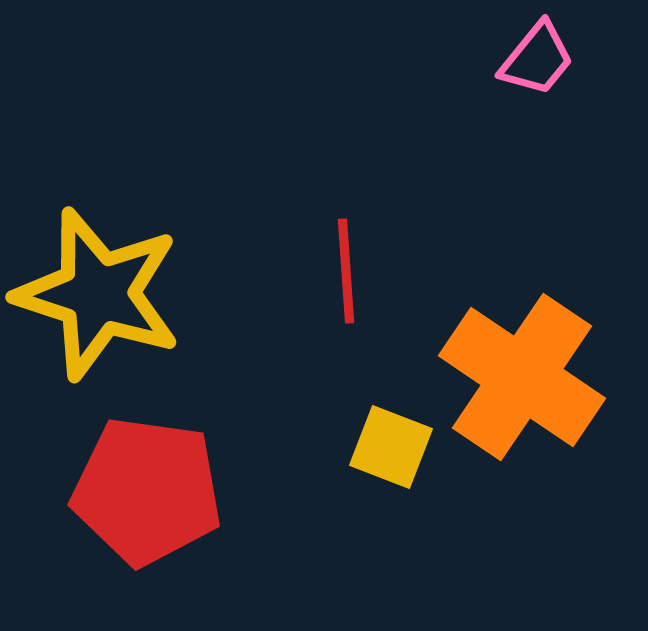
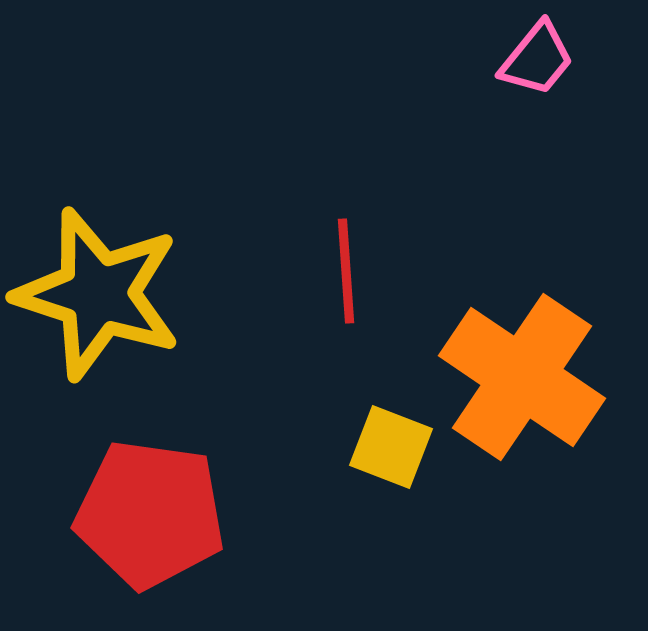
red pentagon: moved 3 px right, 23 px down
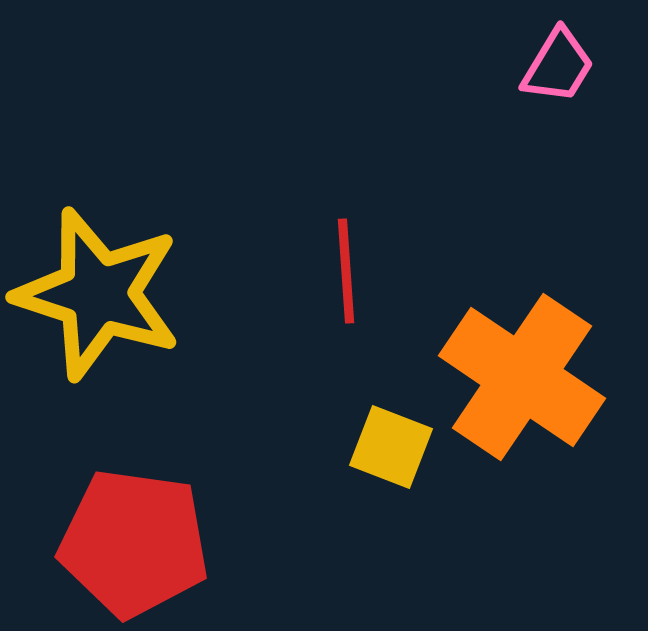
pink trapezoid: moved 21 px right, 7 px down; rotated 8 degrees counterclockwise
red pentagon: moved 16 px left, 29 px down
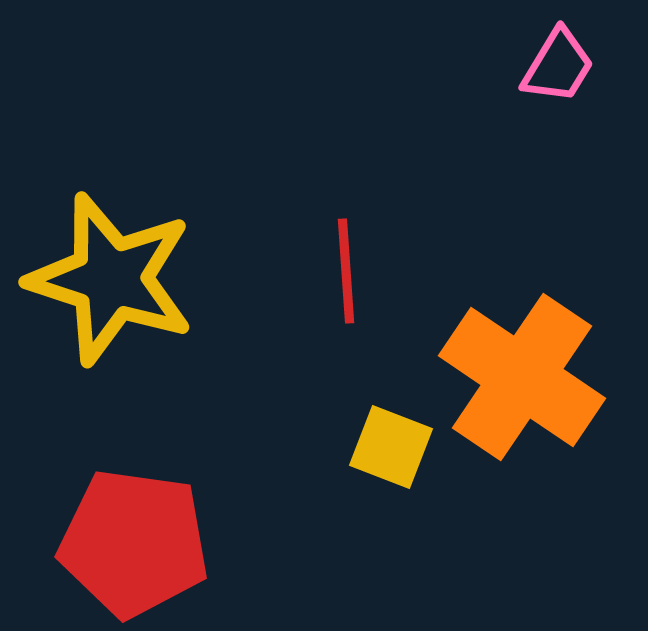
yellow star: moved 13 px right, 15 px up
